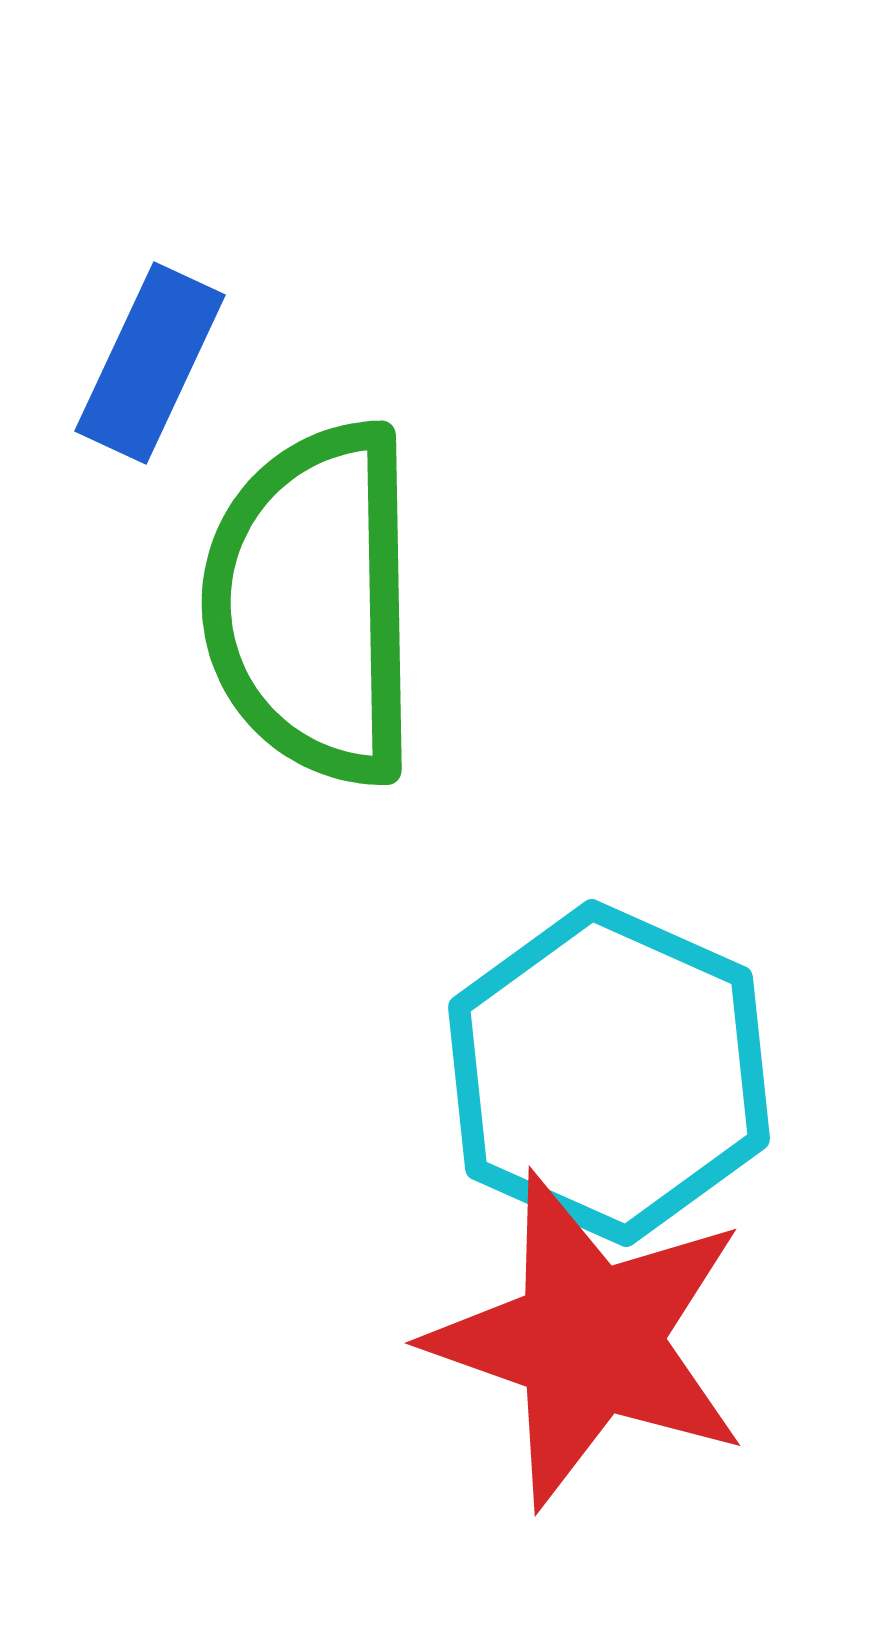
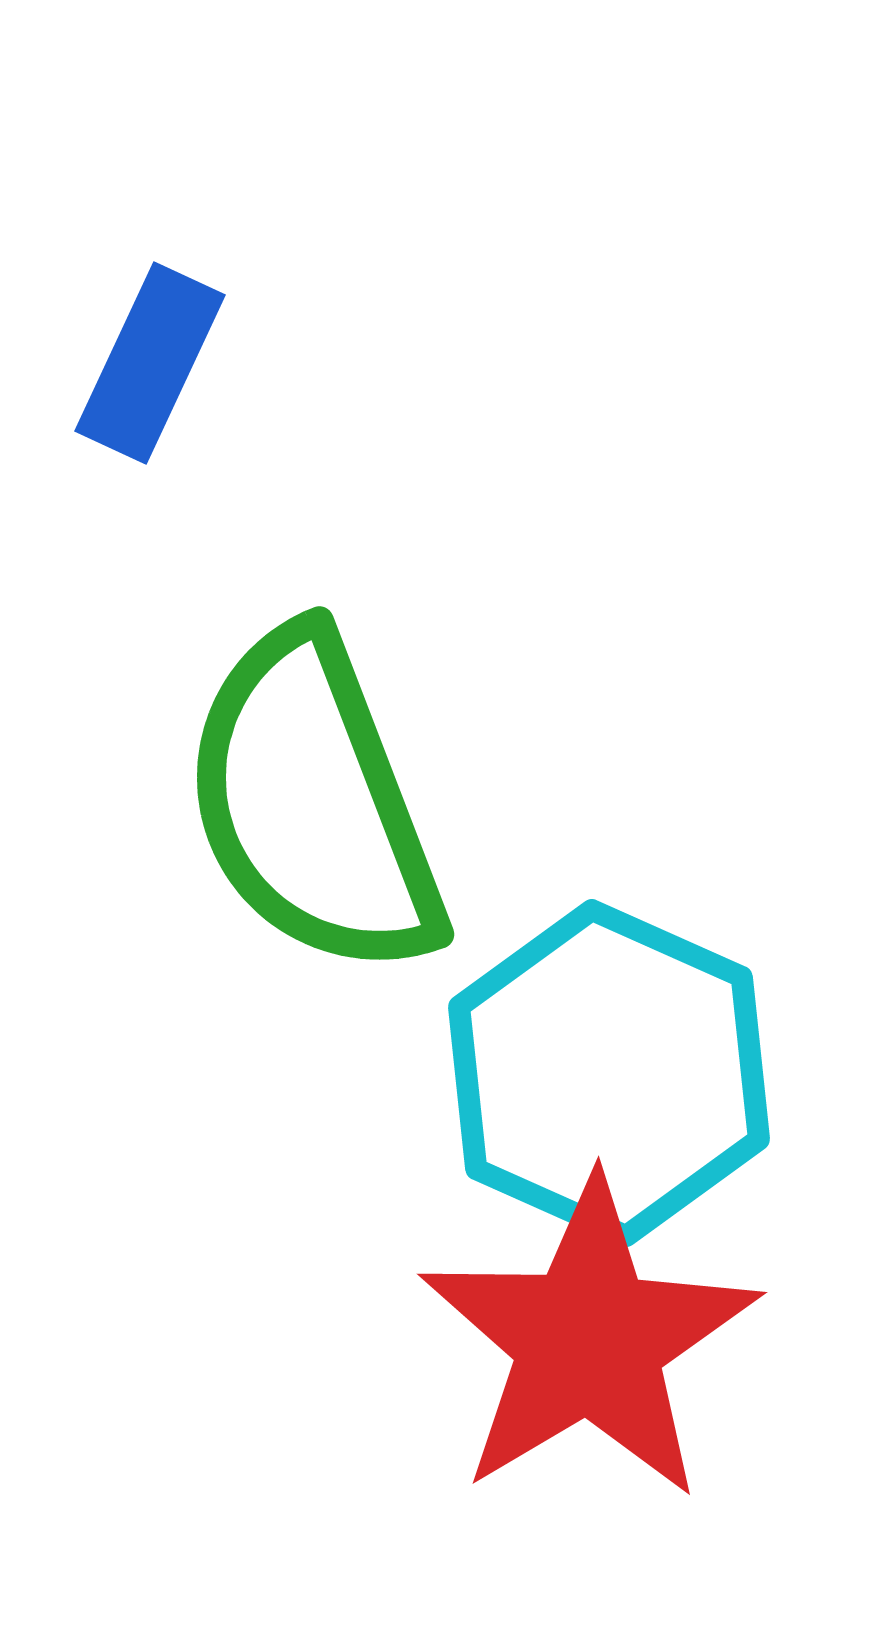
green semicircle: moved 199 px down; rotated 20 degrees counterclockwise
red star: rotated 22 degrees clockwise
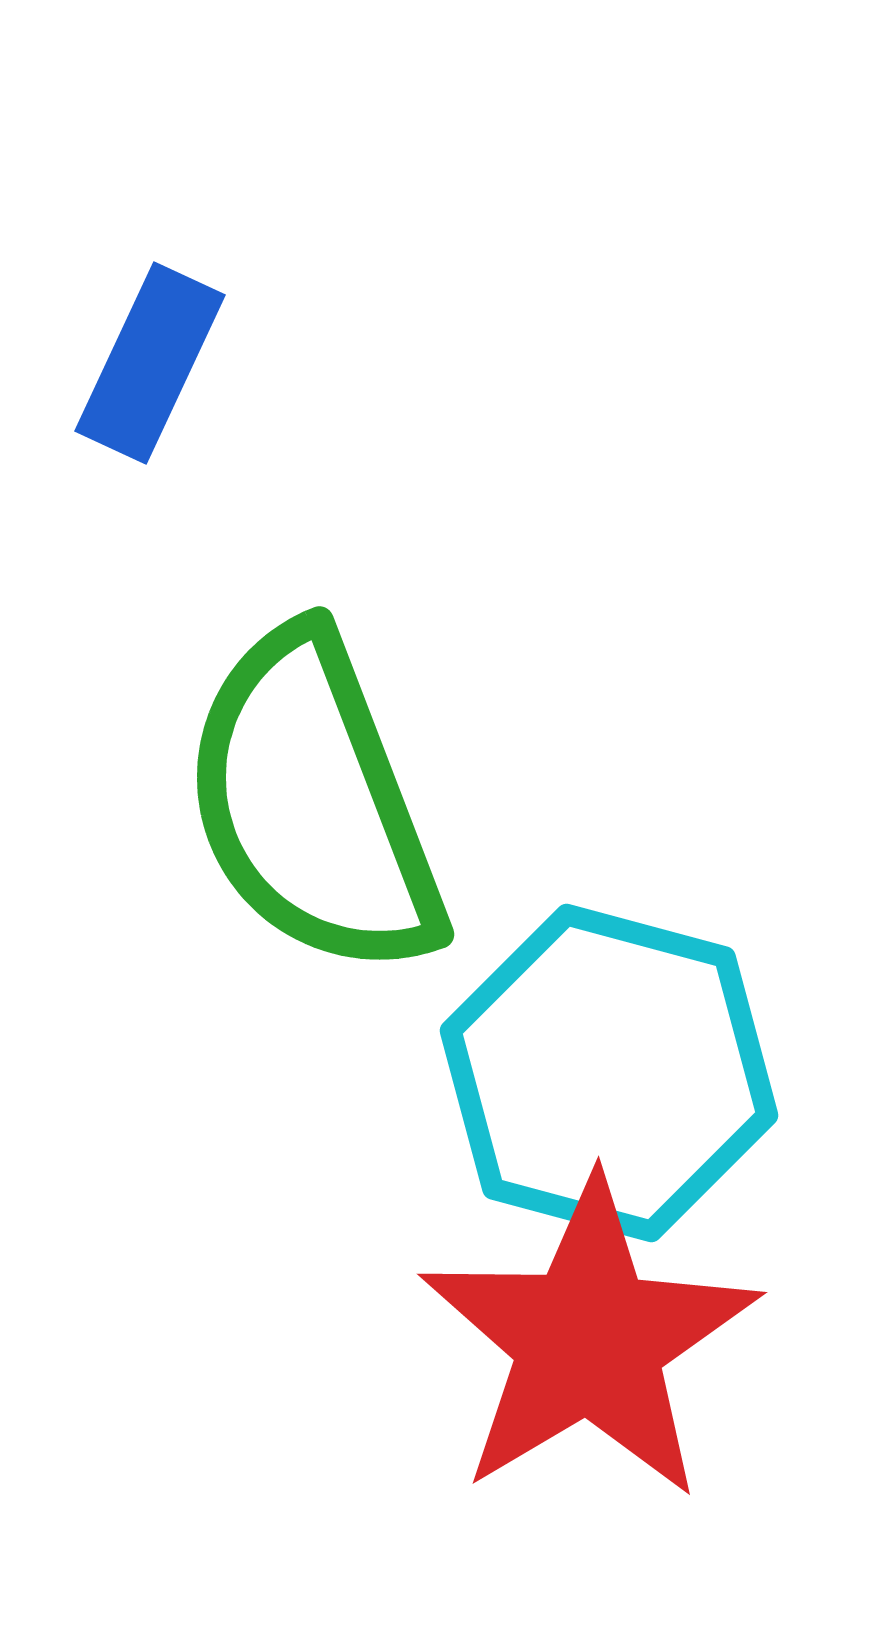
cyan hexagon: rotated 9 degrees counterclockwise
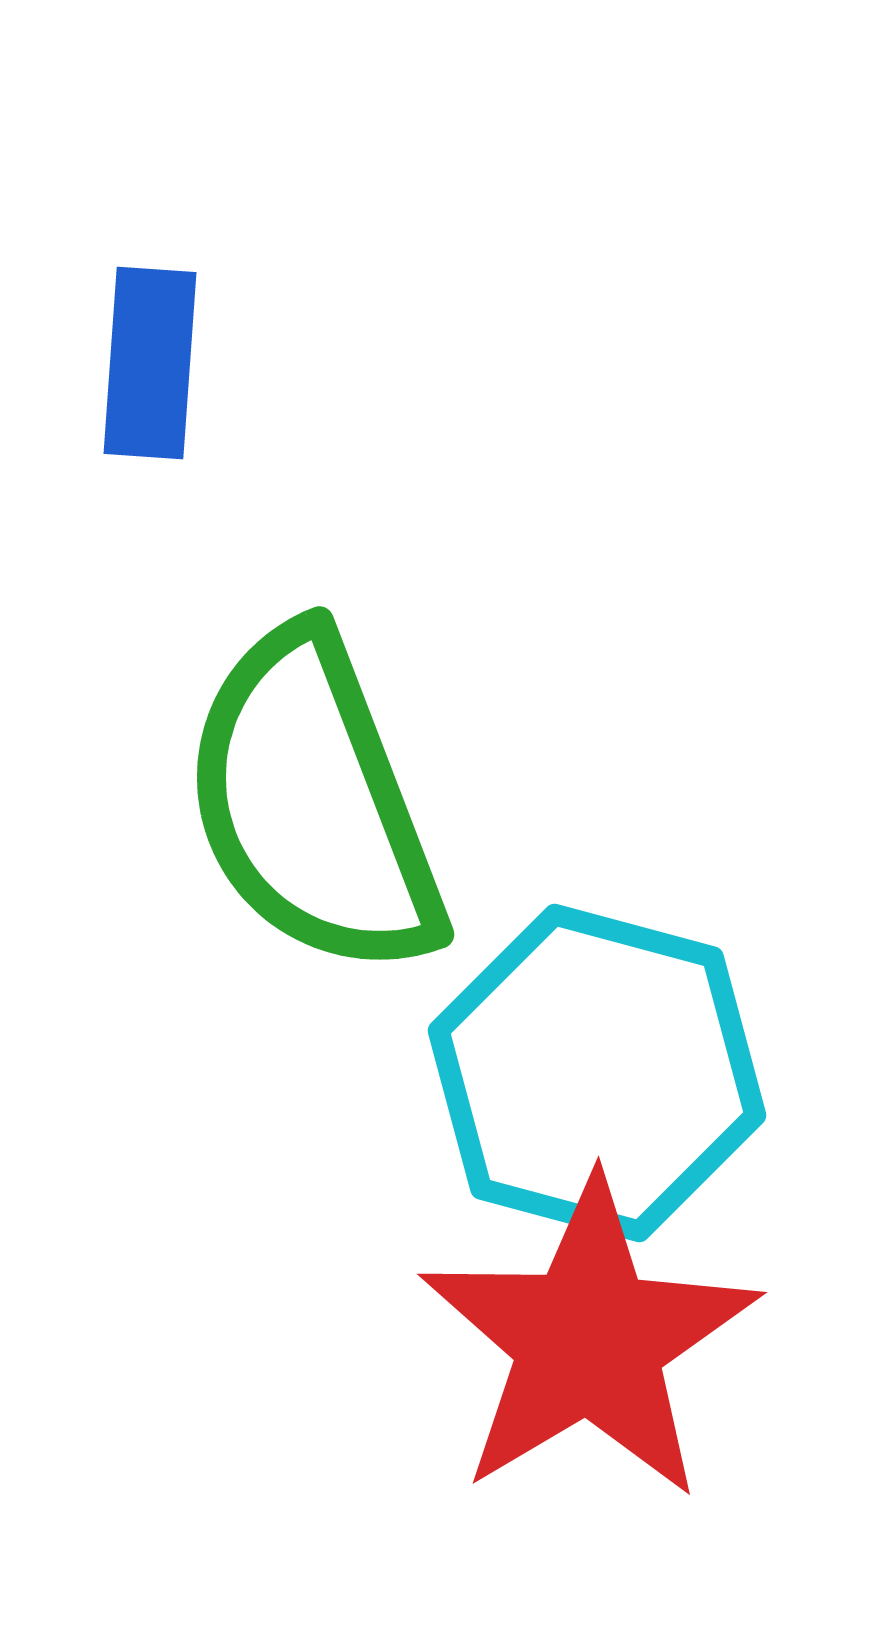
blue rectangle: rotated 21 degrees counterclockwise
cyan hexagon: moved 12 px left
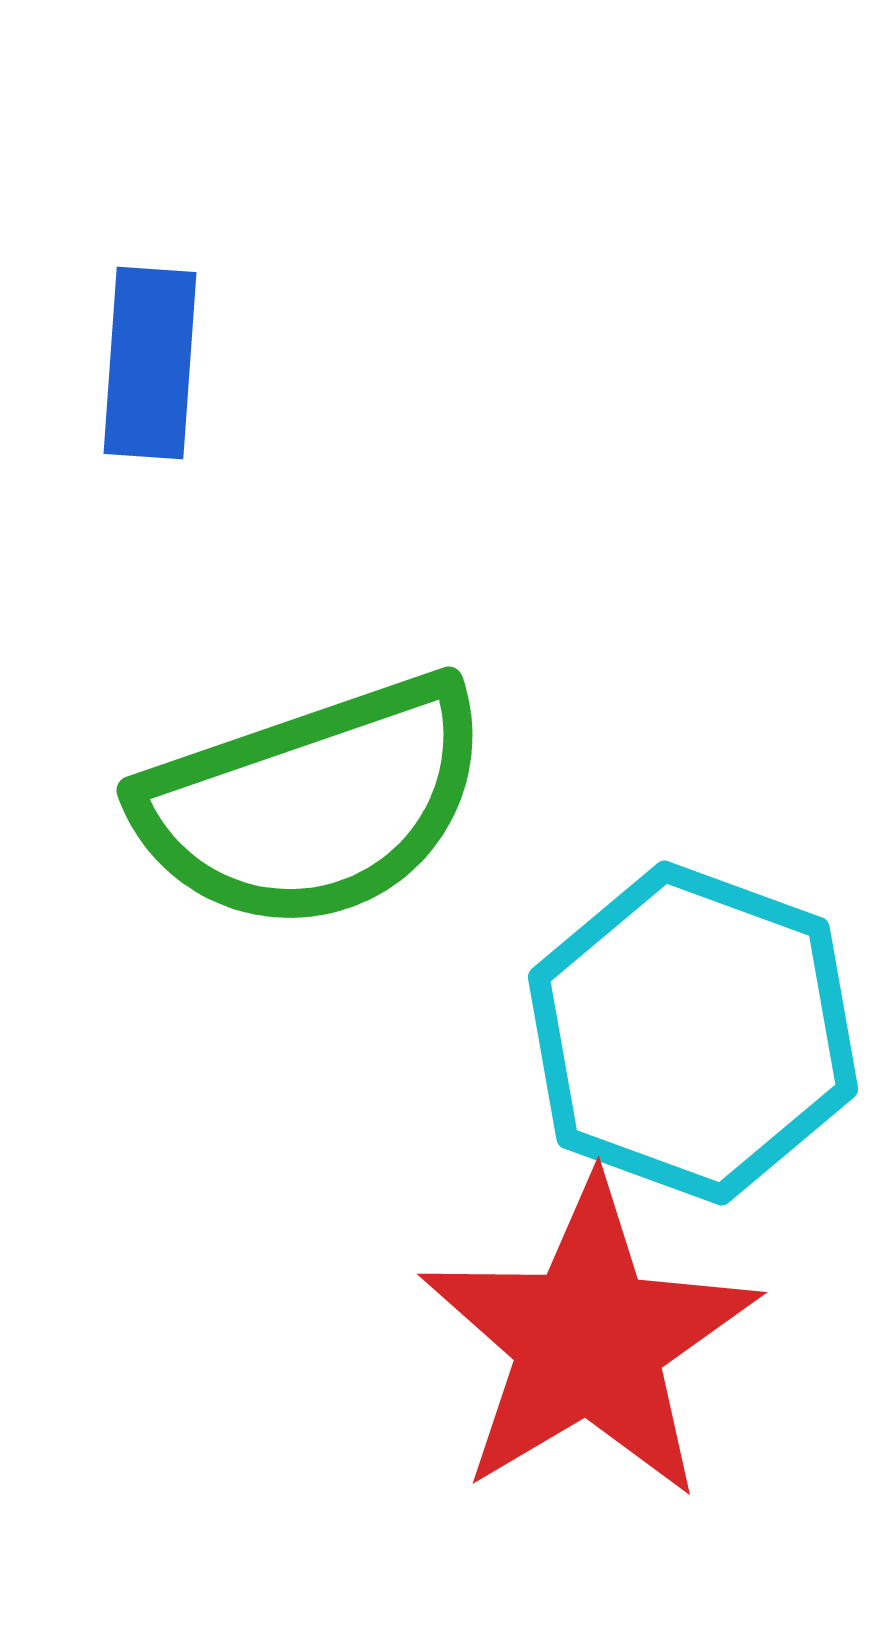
green semicircle: rotated 88 degrees counterclockwise
cyan hexagon: moved 96 px right, 40 px up; rotated 5 degrees clockwise
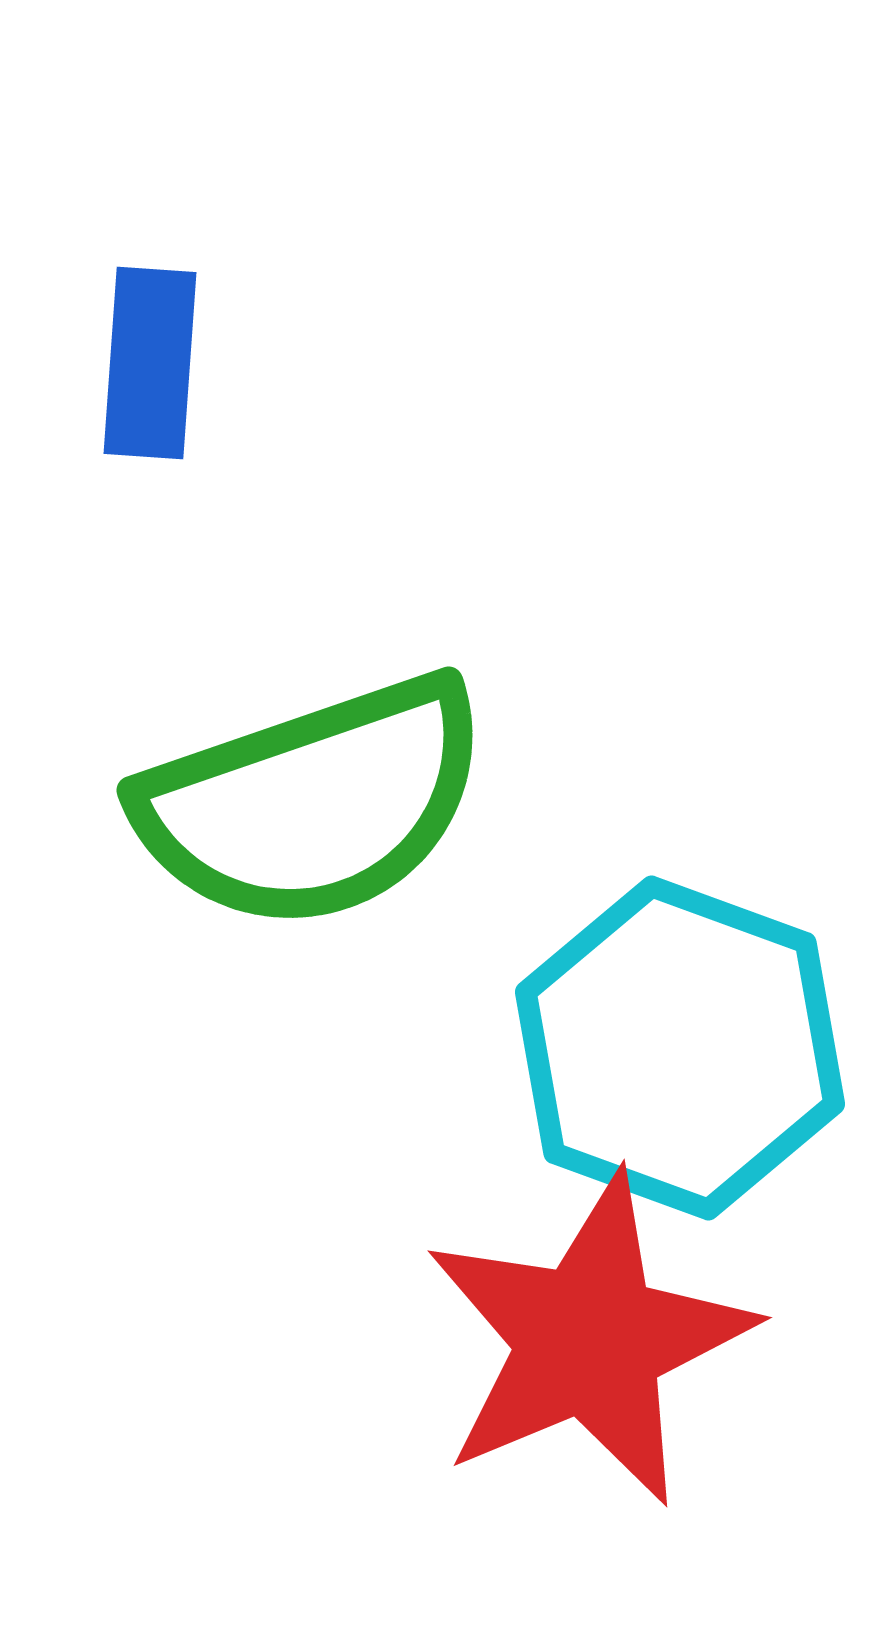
cyan hexagon: moved 13 px left, 15 px down
red star: rotated 8 degrees clockwise
